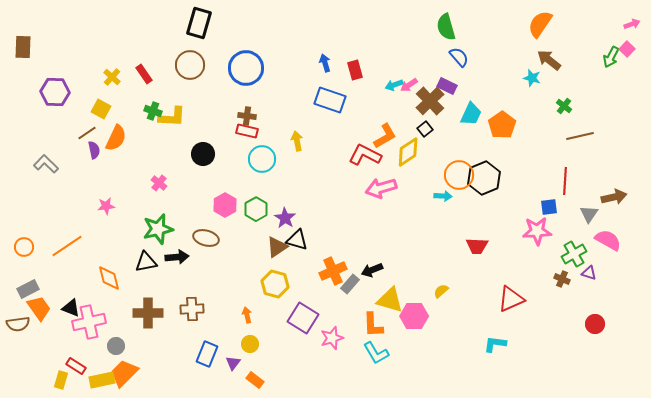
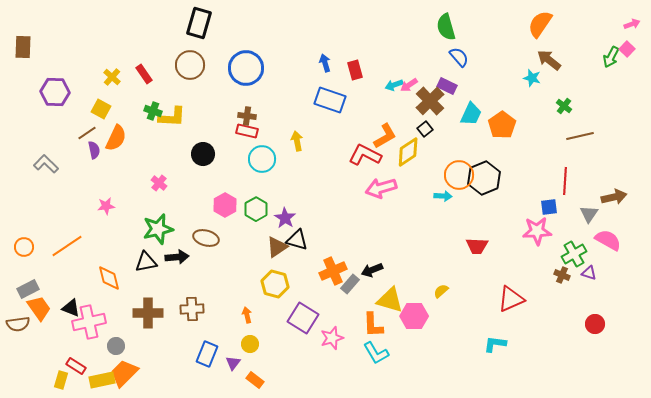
brown cross at (562, 279): moved 4 px up
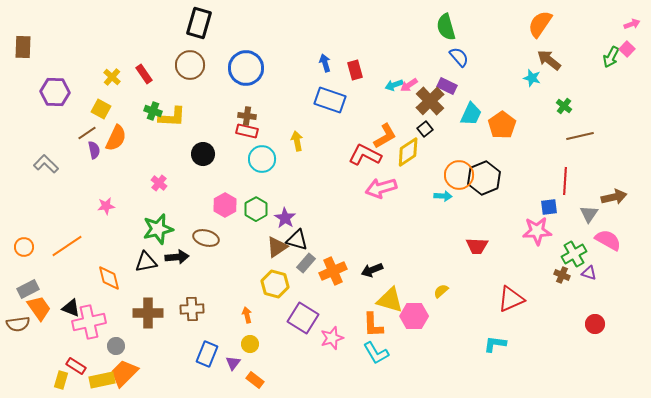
gray rectangle at (350, 284): moved 44 px left, 21 px up
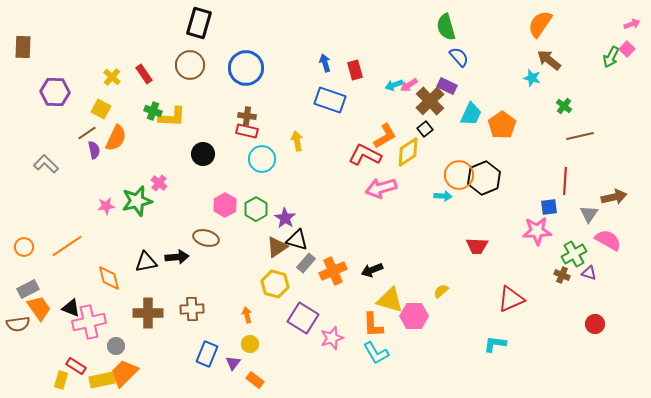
green star at (158, 229): moved 21 px left, 28 px up
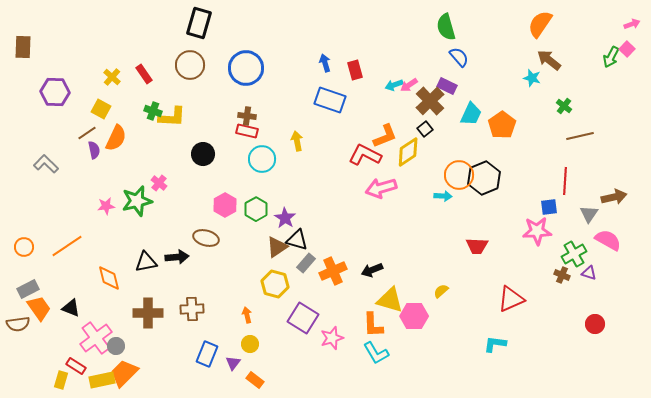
orange L-shape at (385, 136): rotated 8 degrees clockwise
pink cross at (89, 322): moved 7 px right, 16 px down; rotated 24 degrees counterclockwise
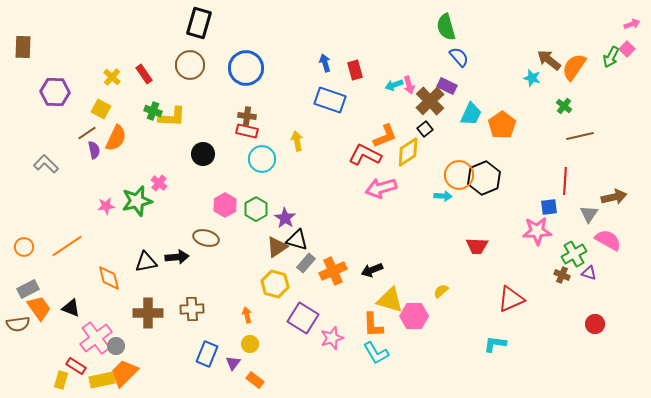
orange semicircle at (540, 24): moved 34 px right, 43 px down
pink arrow at (409, 85): rotated 72 degrees counterclockwise
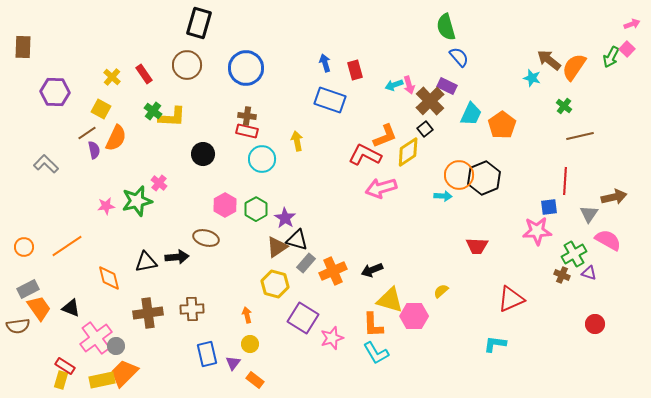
brown circle at (190, 65): moved 3 px left
green cross at (153, 111): rotated 18 degrees clockwise
brown cross at (148, 313): rotated 8 degrees counterclockwise
brown semicircle at (18, 324): moved 2 px down
blue rectangle at (207, 354): rotated 35 degrees counterclockwise
red rectangle at (76, 366): moved 11 px left
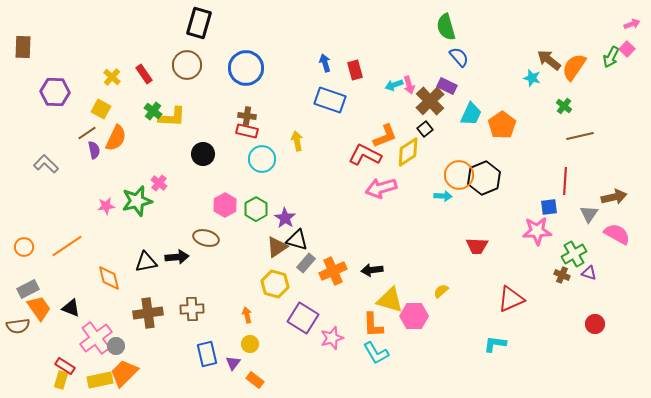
pink semicircle at (608, 240): moved 9 px right, 6 px up
black arrow at (372, 270): rotated 15 degrees clockwise
yellow rectangle at (102, 380): moved 2 px left
